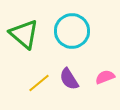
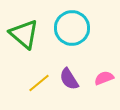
cyan circle: moved 3 px up
pink semicircle: moved 1 px left, 1 px down
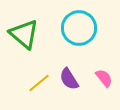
cyan circle: moved 7 px right
pink semicircle: rotated 72 degrees clockwise
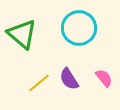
green triangle: moved 2 px left
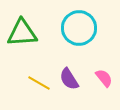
green triangle: moved 1 px up; rotated 44 degrees counterclockwise
yellow line: rotated 70 degrees clockwise
